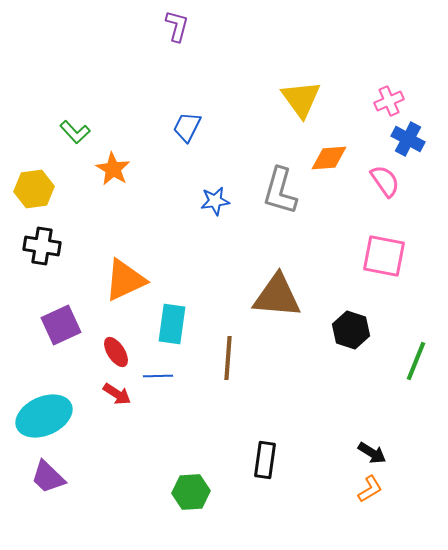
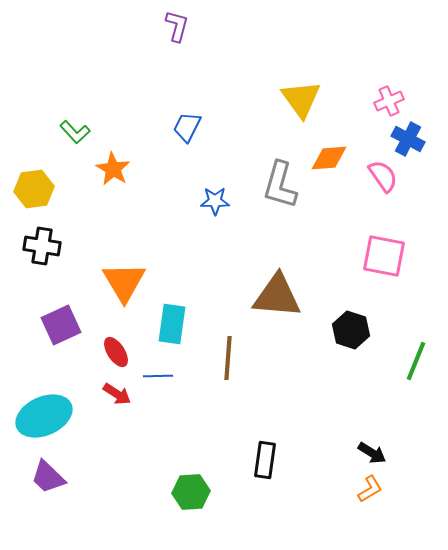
pink semicircle: moved 2 px left, 5 px up
gray L-shape: moved 6 px up
blue star: rotated 8 degrees clockwise
orange triangle: moved 1 px left, 2 px down; rotated 36 degrees counterclockwise
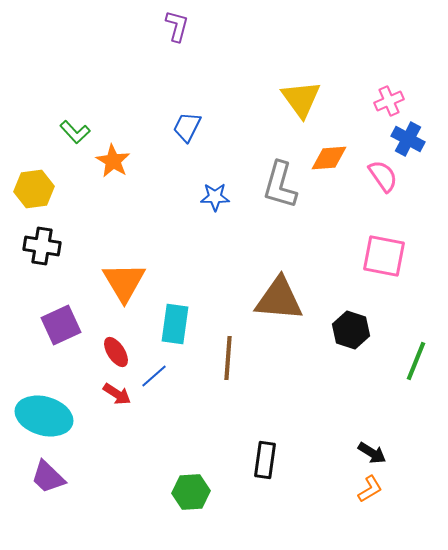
orange star: moved 8 px up
blue star: moved 4 px up
brown triangle: moved 2 px right, 3 px down
cyan rectangle: moved 3 px right
blue line: moved 4 px left; rotated 40 degrees counterclockwise
cyan ellipse: rotated 40 degrees clockwise
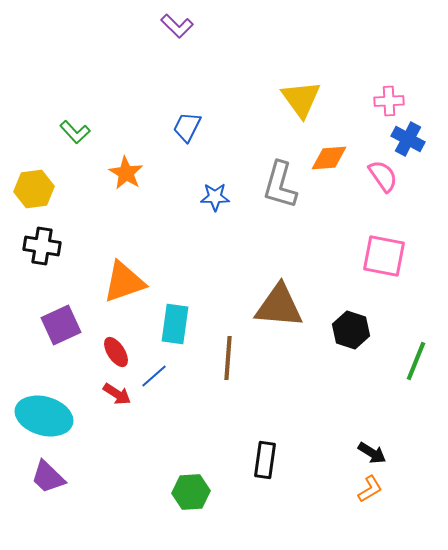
purple L-shape: rotated 120 degrees clockwise
pink cross: rotated 20 degrees clockwise
orange star: moved 13 px right, 12 px down
orange triangle: rotated 42 degrees clockwise
brown triangle: moved 7 px down
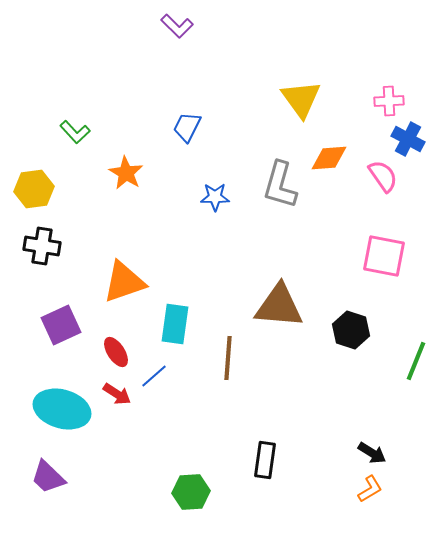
cyan ellipse: moved 18 px right, 7 px up
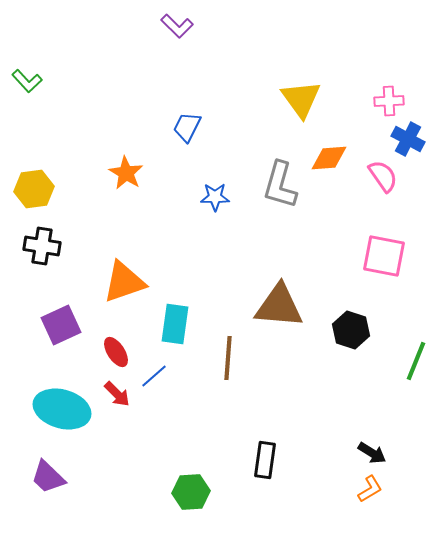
green L-shape: moved 48 px left, 51 px up
red arrow: rotated 12 degrees clockwise
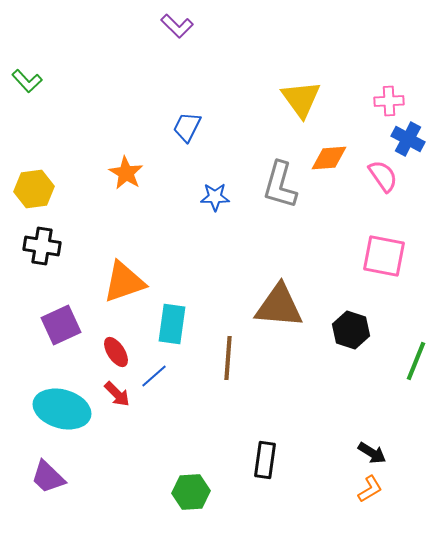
cyan rectangle: moved 3 px left
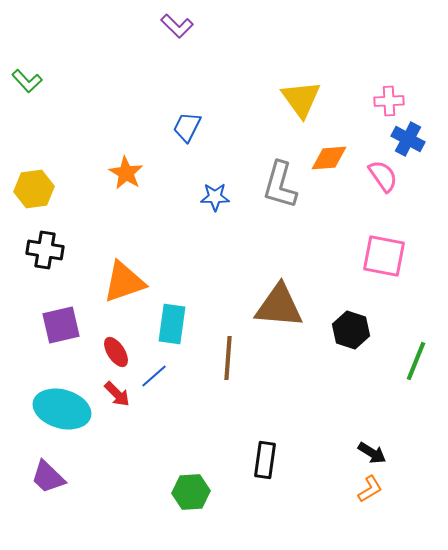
black cross: moved 3 px right, 4 px down
purple square: rotated 12 degrees clockwise
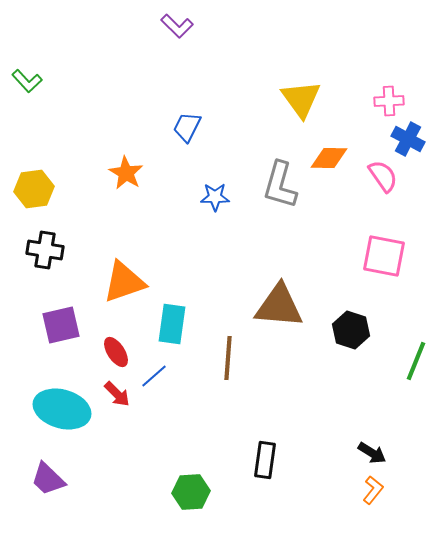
orange diamond: rotated 6 degrees clockwise
purple trapezoid: moved 2 px down
orange L-shape: moved 3 px right, 1 px down; rotated 20 degrees counterclockwise
